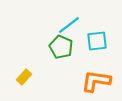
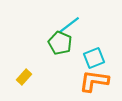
cyan square: moved 3 px left, 17 px down; rotated 15 degrees counterclockwise
green pentagon: moved 1 px left, 4 px up
orange L-shape: moved 2 px left
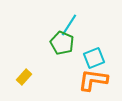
cyan line: rotated 20 degrees counterclockwise
green pentagon: moved 2 px right
orange L-shape: moved 1 px left, 1 px up
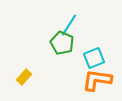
orange L-shape: moved 4 px right
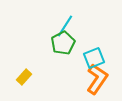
cyan line: moved 4 px left, 1 px down
green pentagon: moved 1 px right; rotated 20 degrees clockwise
orange L-shape: moved 1 px up; rotated 116 degrees clockwise
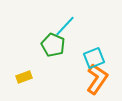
cyan line: rotated 10 degrees clockwise
green pentagon: moved 10 px left, 2 px down; rotated 20 degrees counterclockwise
yellow rectangle: rotated 28 degrees clockwise
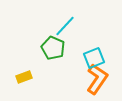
green pentagon: moved 3 px down
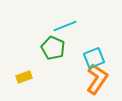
cyan line: rotated 25 degrees clockwise
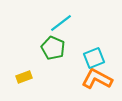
cyan line: moved 4 px left, 3 px up; rotated 15 degrees counterclockwise
orange L-shape: rotated 96 degrees counterclockwise
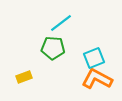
green pentagon: rotated 20 degrees counterclockwise
